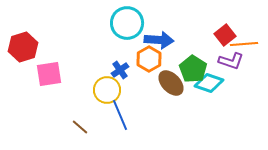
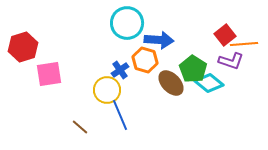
orange hexagon: moved 4 px left, 1 px down; rotated 15 degrees counterclockwise
cyan diamond: rotated 20 degrees clockwise
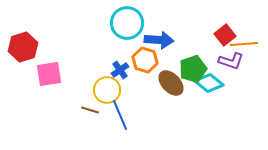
green pentagon: rotated 20 degrees clockwise
brown line: moved 10 px right, 17 px up; rotated 24 degrees counterclockwise
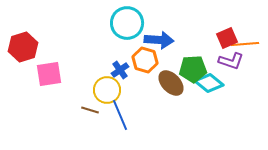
red square: moved 2 px right, 3 px down; rotated 15 degrees clockwise
orange line: moved 1 px right
green pentagon: rotated 16 degrees clockwise
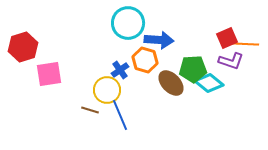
cyan circle: moved 1 px right
orange line: rotated 8 degrees clockwise
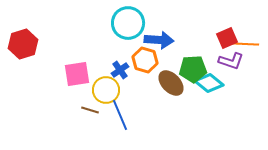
red hexagon: moved 3 px up
pink square: moved 28 px right
yellow circle: moved 1 px left
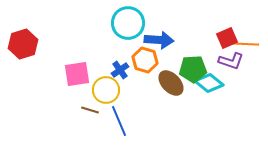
blue line: moved 1 px left, 6 px down
